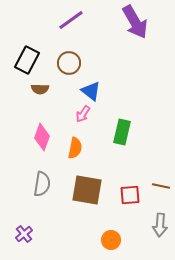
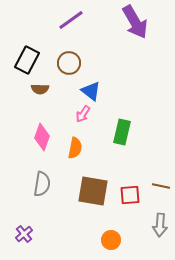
brown square: moved 6 px right, 1 px down
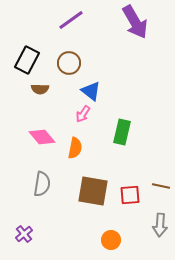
pink diamond: rotated 60 degrees counterclockwise
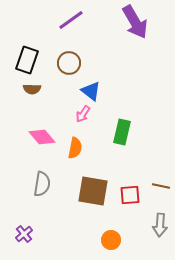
black rectangle: rotated 8 degrees counterclockwise
brown semicircle: moved 8 px left
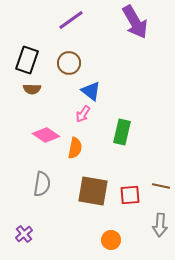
pink diamond: moved 4 px right, 2 px up; rotated 16 degrees counterclockwise
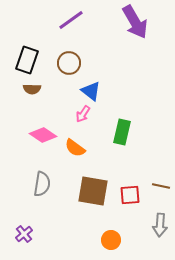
pink diamond: moved 3 px left
orange semicircle: rotated 115 degrees clockwise
